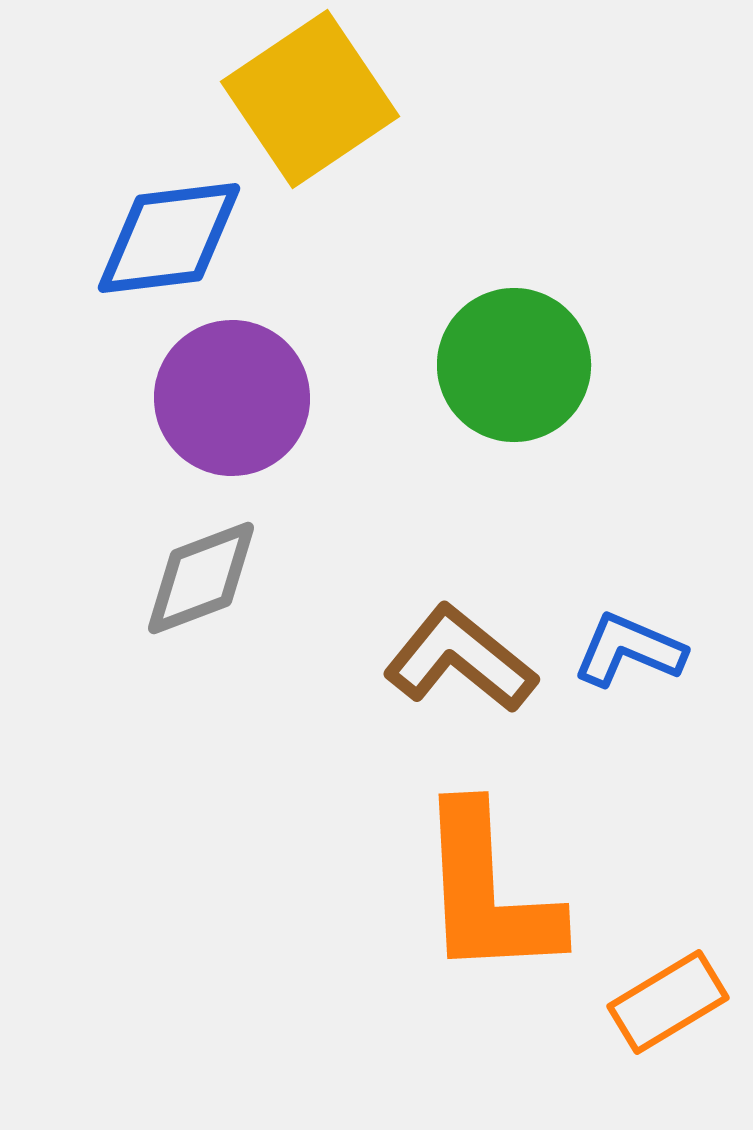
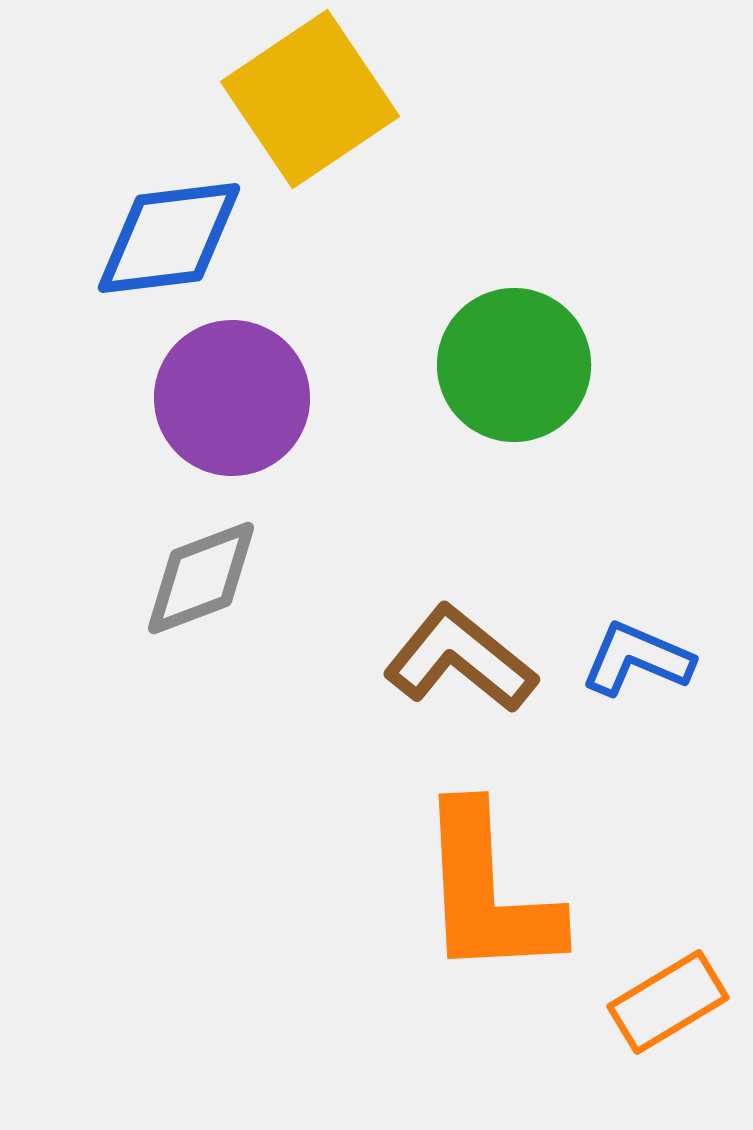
blue L-shape: moved 8 px right, 9 px down
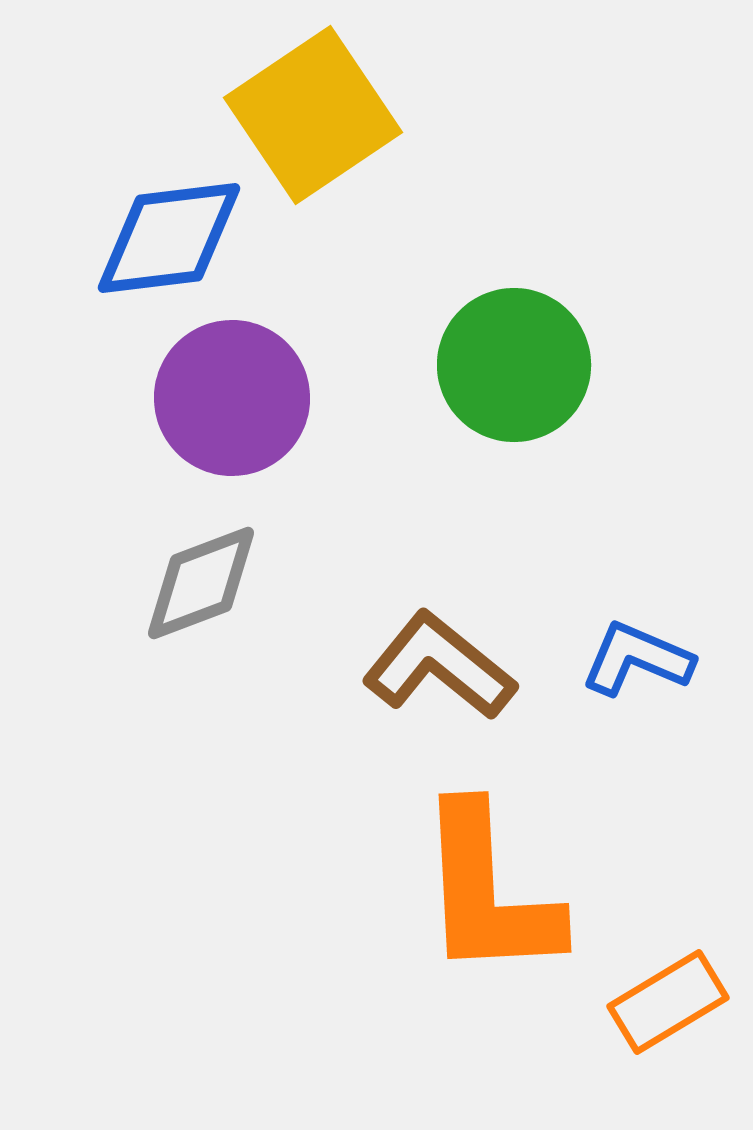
yellow square: moved 3 px right, 16 px down
gray diamond: moved 5 px down
brown L-shape: moved 21 px left, 7 px down
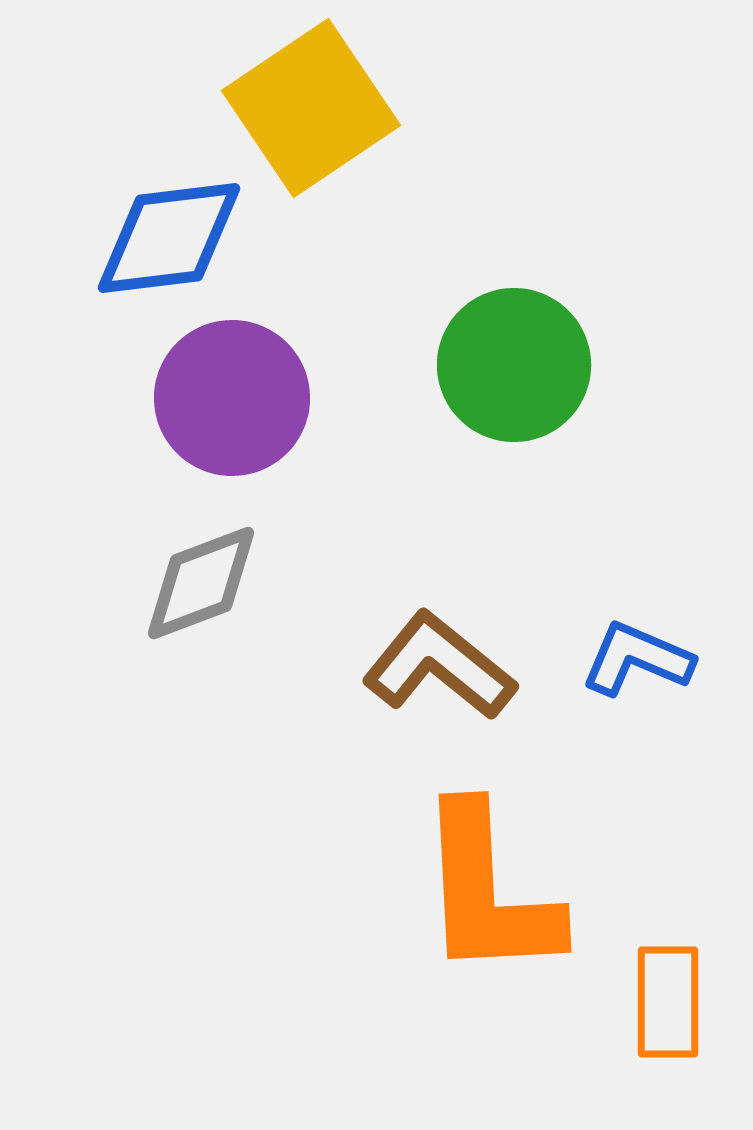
yellow square: moved 2 px left, 7 px up
orange rectangle: rotated 59 degrees counterclockwise
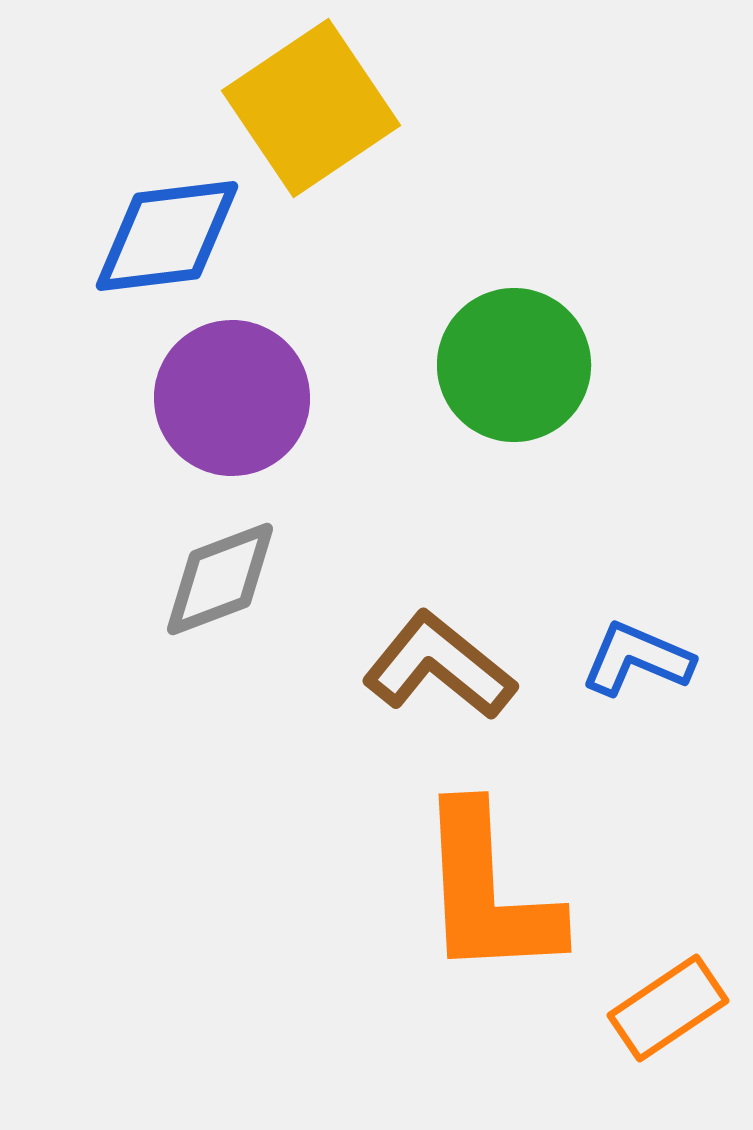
blue diamond: moved 2 px left, 2 px up
gray diamond: moved 19 px right, 4 px up
orange rectangle: moved 6 px down; rotated 56 degrees clockwise
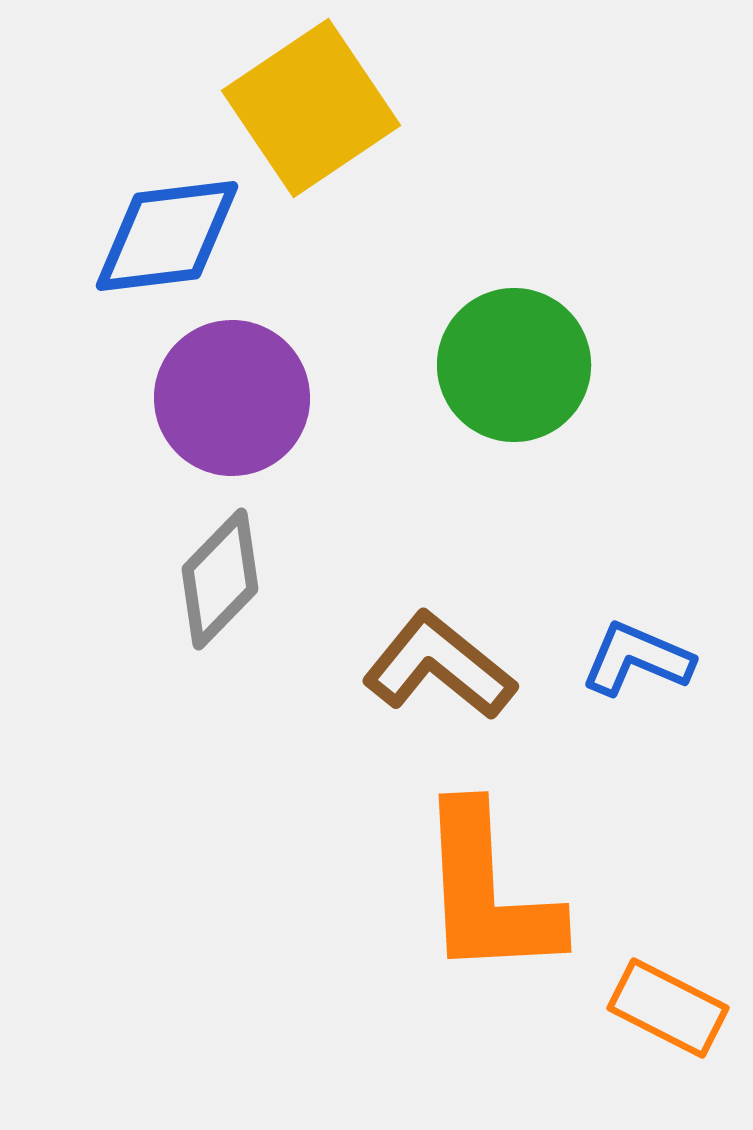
gray diamond: rotated 25 degrees counterclockwise
orange rectangle: rotated 61 degrees clockwise
